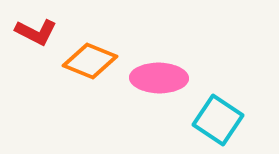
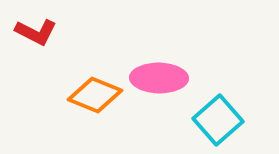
orange diamond: moved 5 px right, 34 px down
cyan square: rotated 15 degrees clockwise
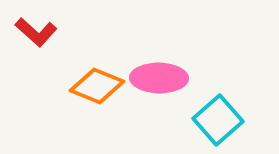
red L-shape: rotated 15 degrees clockwise
orange diamond: moved 2 px right, 9 px up
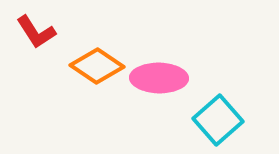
red L-shape: rotated 15 degrees clockwise
orange diamond: moved 20 px up; rotated 12 degrees clockwise
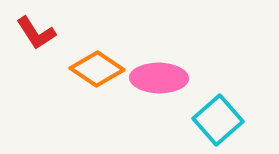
red L-shape: moved 1 px down
orange diamond: moved 3 px down
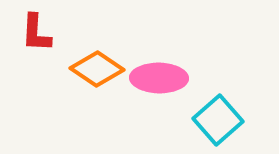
red L-shape: rotated 36 degrees clockwise
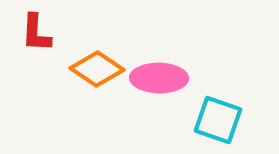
cyan square: rotated 30 degrees counterclockwise
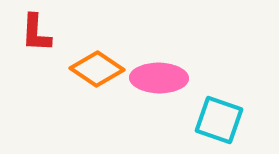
cyan square: moved 1 px right
